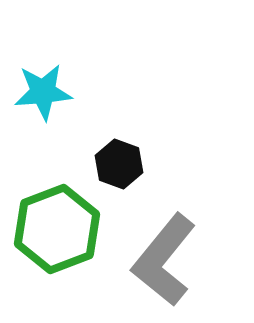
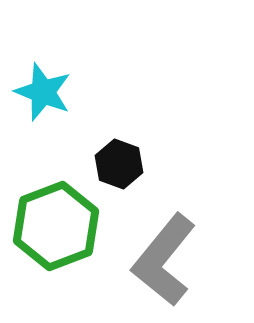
cyan star: rotated 26 degrees clockwise
green hexagon: moved 1 px left, 3 px up
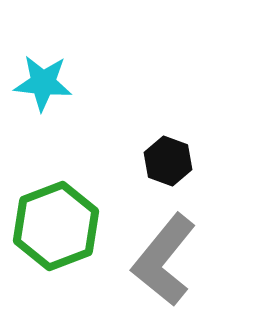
cyan star: moved 9 px up; rotated 16 degrees counterclockwise
black hexagon: moved 49 px right, 3 px up
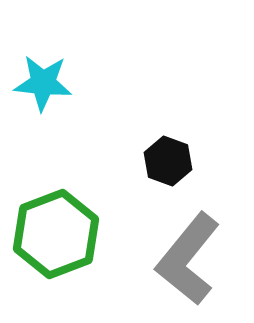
green hexagon: moved 8 px down
gray L-shape: moved 24 px right, 1 px up
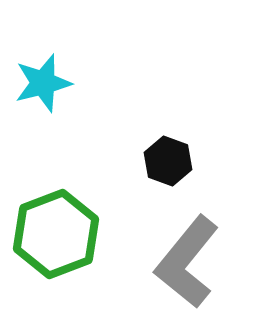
cyan star: rotated 20 degrees counterclockwise
gray L-shape: moved 1 px left, 3 px down
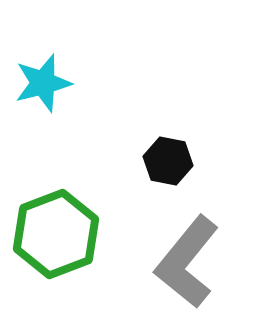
black hexagon: rotated 9 degrees counterclockwise
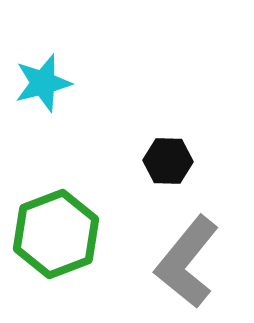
black hexagon: rotated 9 degrees counterclockwise
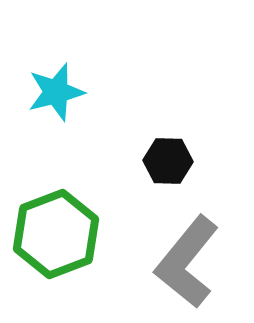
cyan star: moved 13 px right, 9 px down
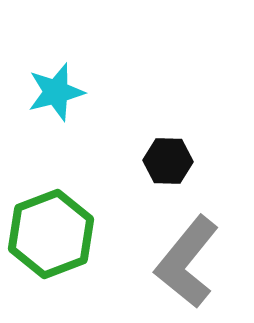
green hexagon: moved 5 px left
